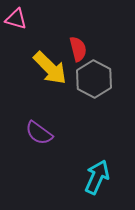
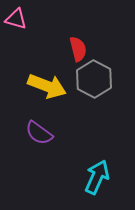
yellow arrow: moved 3 px left, 18 px down; rotated 24 degrees counterclockwise
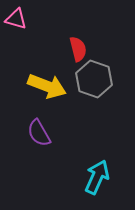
gray hexagon: rotated 9 degrees counterclockwise
purple semicircle: rotated 24 degrees clockwise
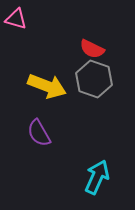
red semicircle: moved 14 px right; rotated 130 degrees clockwise
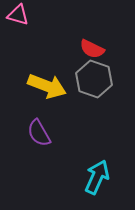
pink triangle: moved 2 px right, 4 px up
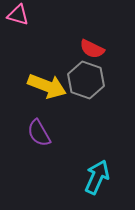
gray hexagon: moved 8 px left, 1 px down
